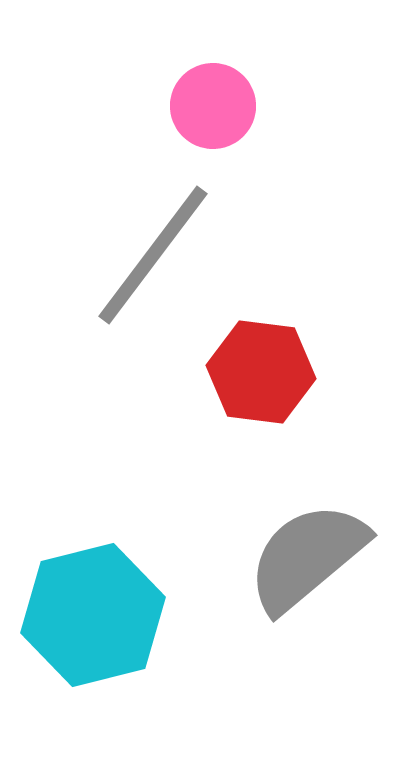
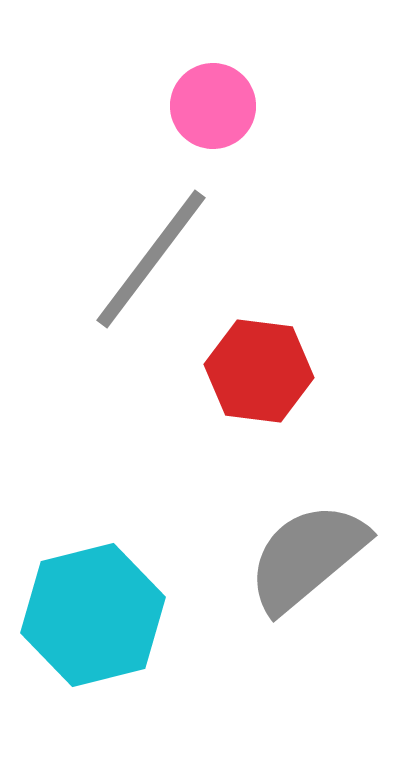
gray line: moved 2 px left, 4 px down
red hexagon: moved 2 px left, 1 px up
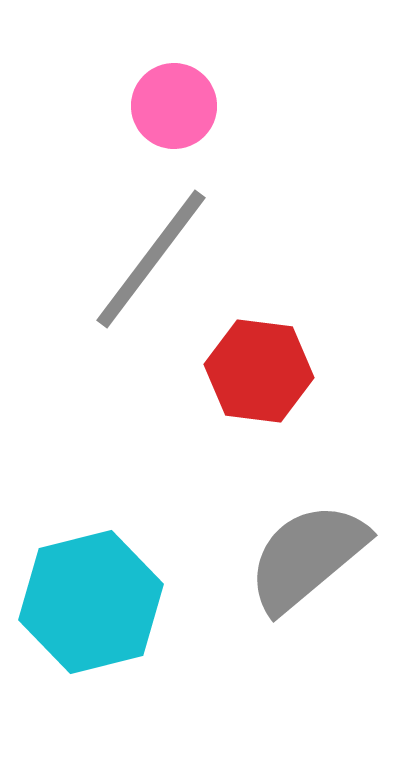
pink circle: moved 39 px left
cyan hexagon: moved 2 px left, 13 px up
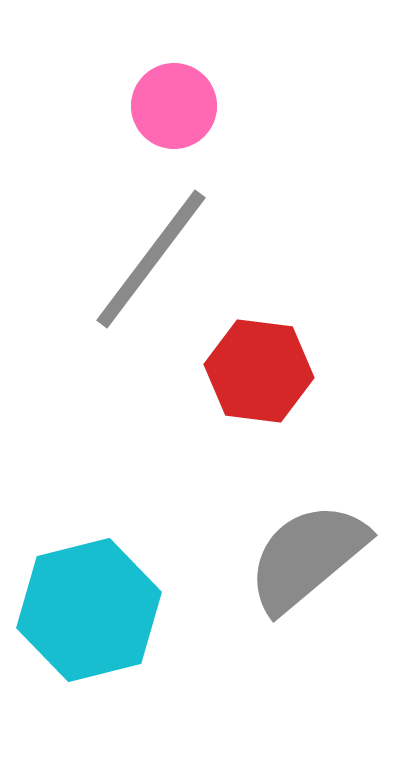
cyan hexagon: moved 2 px left, 8 px down
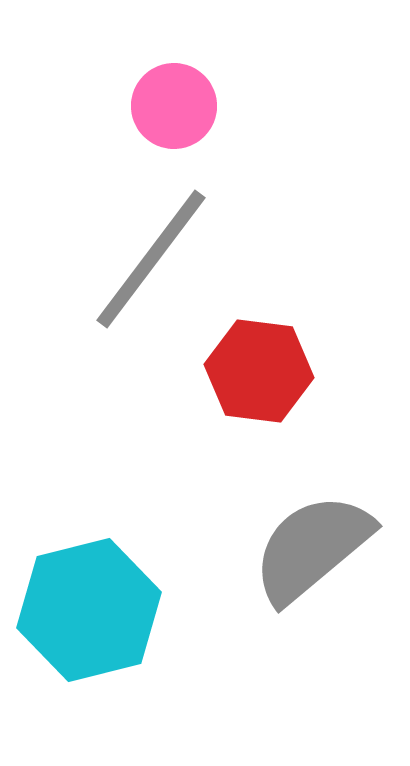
gray semicircle: moved 5 px right, 9 px up
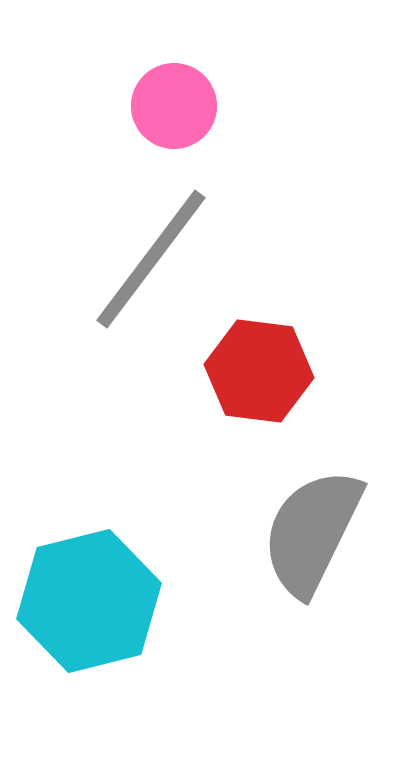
gray semicircle: moved 16 px up; rotated 24 degrees counterclockwise
cyan hexagon: moved 9 px up
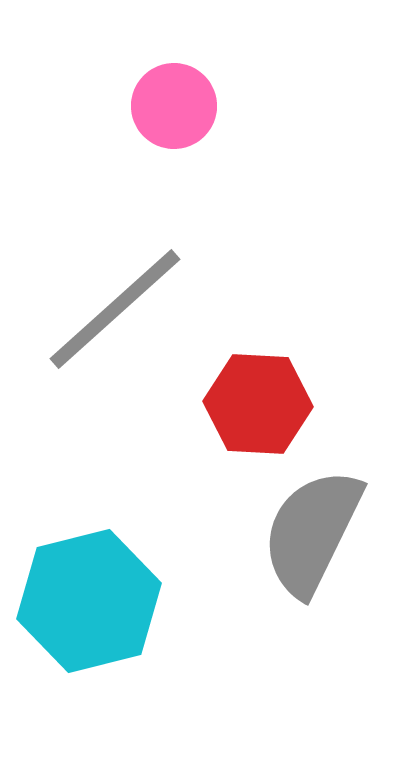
gray line: moved 36 px left, 50 px down; rotated 11 degrees clockwise
red hexagon: moved 1 px left, 33 px down; rotated 4 degrees counterclockwise
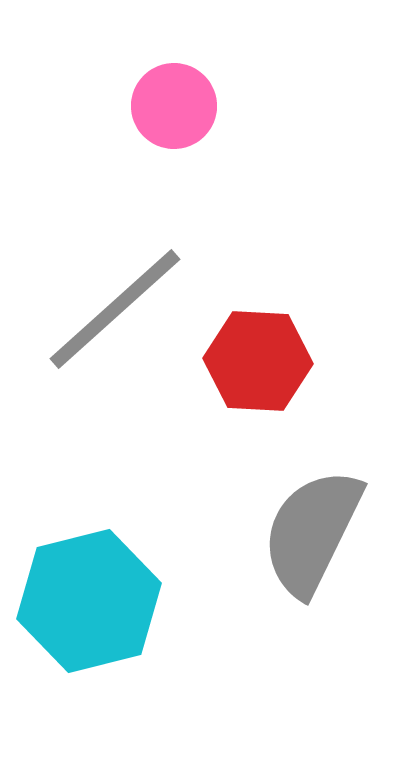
red hexagon: moved 43 px up
